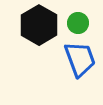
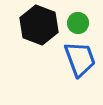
black hexagon: rotated 9 degrees counterclockwise
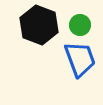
green circle: moved 2 px right, 2 px down
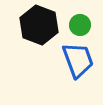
blue trapezoid: moved 2 px left, 1 px down
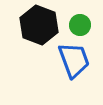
blue trapezoid: moved 4 px left
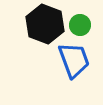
black hexagon: moved 6 px right, 1 px up
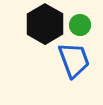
black hexagon: rotated 9 degrees clockwise
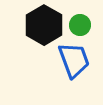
black hexagon: moved 1 px left, 1 px down
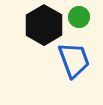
green circle: moved 1 px left, 8 px up
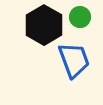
green circle: moved 1 px right
